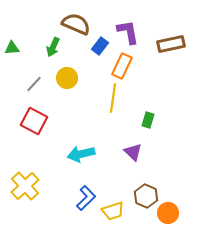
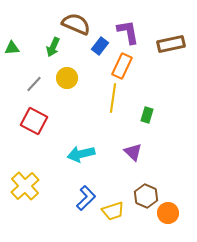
green rectangle: moved 1 px left, 5 px up
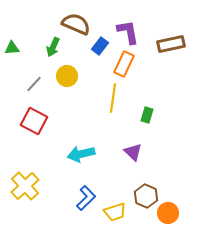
orange rectangle: moved 2 px right, 2 px up
yellow circle: moved 2 px up
yellow trapezoid: moved 2 px right, 1 px down
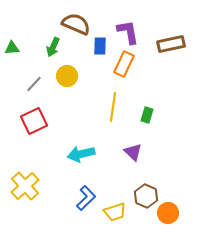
blue rectangle: rotated 36 degrees counterclockwise
yellow line: moved 9 px down
red square: rotated 36 degrees clockwise
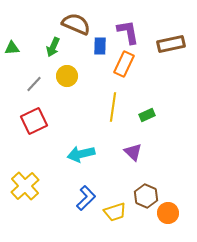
green rectangle: rotated 49 degrees clockwise
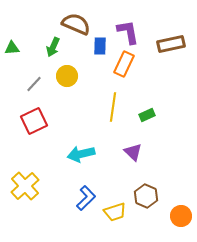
orange circle: moved 13 px right, 3 px down
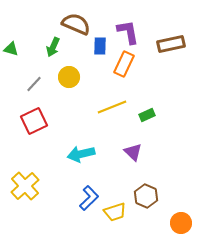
green triangle: moved 1 px left, 1 px down; rotated 21 degrees clockwise
yellow circle: moved 2 px right, 1 px down
yellow line: moved 1 px left; rotated 60 degrees clockwise
blue L-shape: moved 3 px right
orange circle: moved 7 px down
